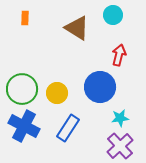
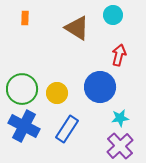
blue rectangle: moved 1 px left, 1 px down
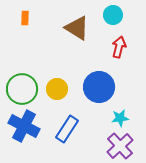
red arrow: moved 8 px up
blue circle: moved 1 px left
yellow circle: moved 4 px up
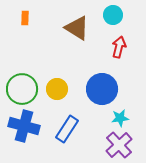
blue circle: moved 3 px right, 2 px down
blue cross: rotated 12 degrees counterclockwise
purple cross: moved 1 px left, 1 px up
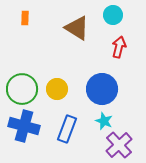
cyan star: moved 16 px left, 3 px down; rotated 30 degrees clockwise
blue rectangle: rotated 12 degrees counterclockwise
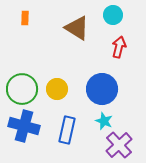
blue rectangle: moved 1 px down; rotated 8 degrees counterclockwise
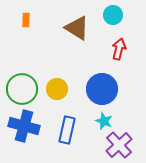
orange rectangle: moved 1 px right, 2 px down
red arrow: moved 2 px down
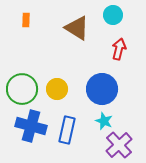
blue cross: moved 7 px right
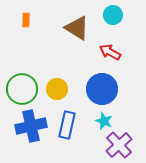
red arrow: moved 9 px left, 3 px down; rotated 75 degrees counterclockwise
blue cross: rotated 28 degrees counterclockwise
blue rectangle: moved 5 px up
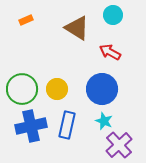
orange rectangle: rotated 64 degrees clockwise
